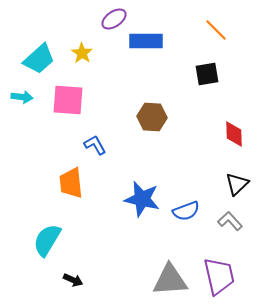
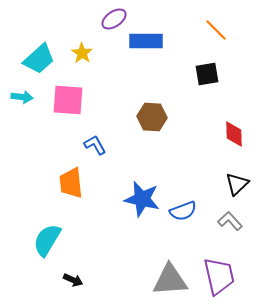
blue semicircle: moved 3 px left
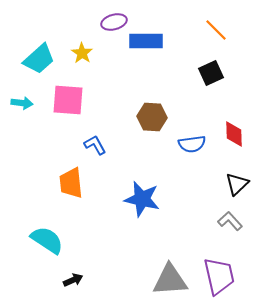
purple ellipse: moved 3 px down; rotated 20 degrees clockwise
black square: moved 4 px right, 1 px up; rotated 15 degrees counterclockwise
cyan arrow: moved 6 px down
blue semicircle: moved 9 px right, 67 px up; rotated 12 degrees clockwise
cyan semicircle: rotated 92 degrees clockwise
black arrow: rotated 48 degrees counterclockwise
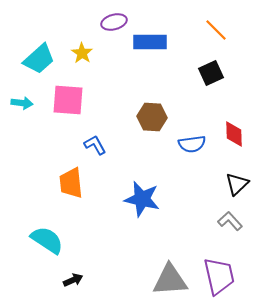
blue rectangle: moved 4 px right, 1 px down
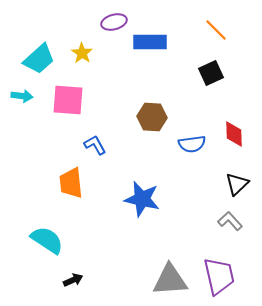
cyan arrow: moved 7 px up
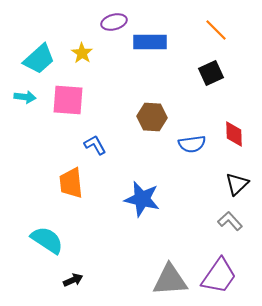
cyan arrow: moved 3 px right, 1 px down
purple trapezoid: rotated 48 degrees clockwise
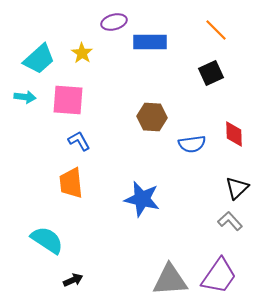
blue L-shape: moved 16 px left, 4 px up
black triangle: moved 4 px down
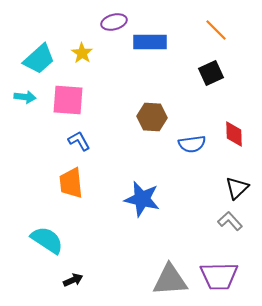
purple trapezoid: rotated 54 degrees clockwise
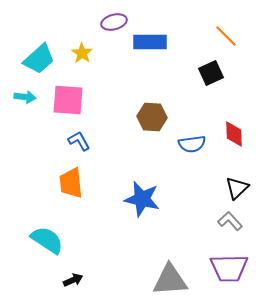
orange line: moved 10 px right, 6 px down
purple trapezoid: moved 10 px right, 8 px up
